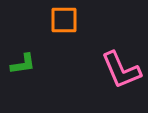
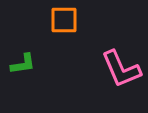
pink L-shape: moved 1 px up
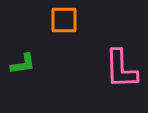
pink L-shape: rotated 21 degrees clockwise
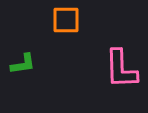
orange square: moved 2 px right
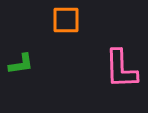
green L-shape: moved 2 px left
